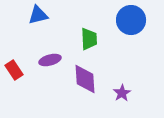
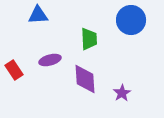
blue triangle: rotated 10 degrees clockwise
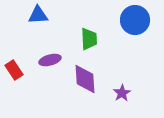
blue circle: moved 4 px right
